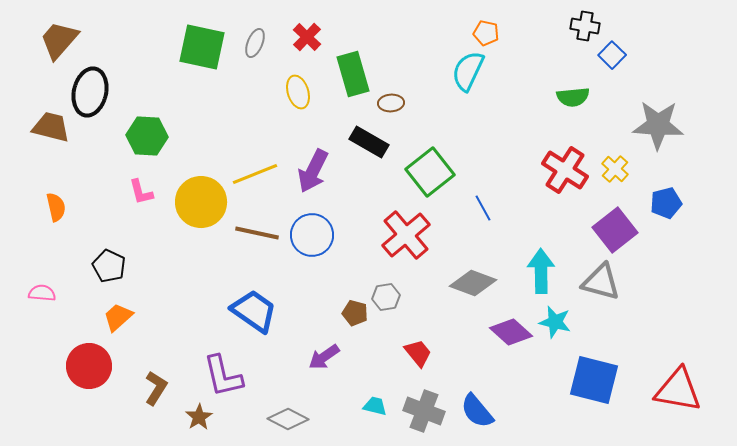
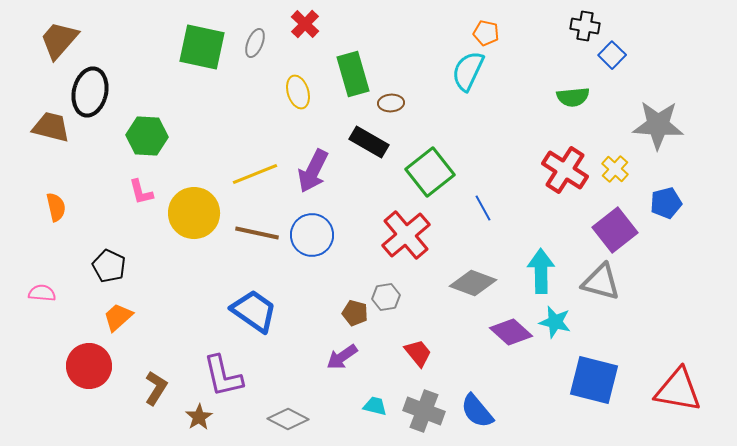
red cross at (307, 37): moved 2 px left, 13 px up
yellow circle at (201, 202): moved 7 px left, 11 px down
purple arrow at (324, 357): moved 18 px right
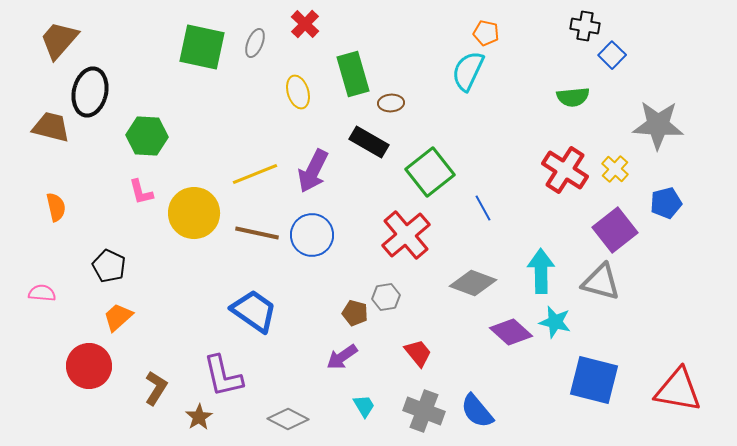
cyan trapezoid at (375, 406): moved 11 px left; rotated 45 degrees clockwise
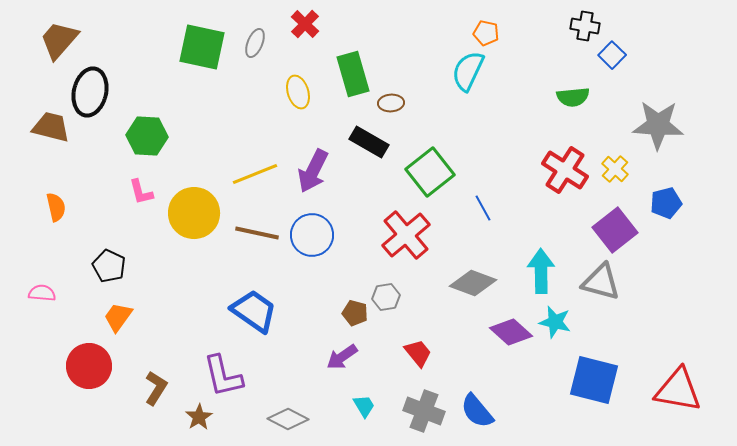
orange trapezoid at (118, 317): rotated 12 degrees counterclockwise
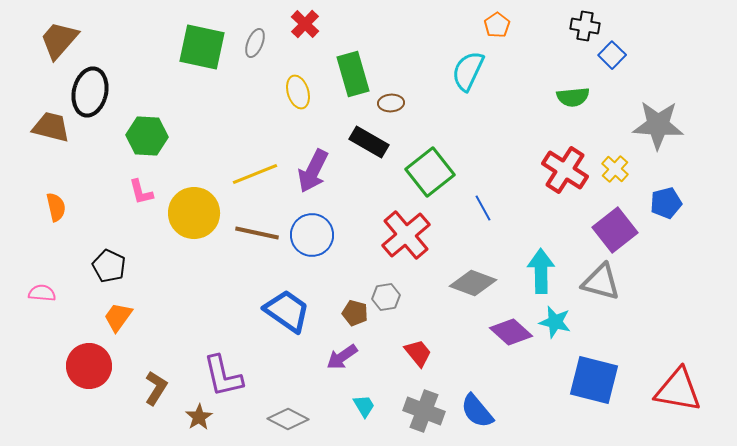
orange pentagon at (486, 33): moved 11 px right, 8 px up; rotated 25 degrees clockwise
blue trapezoid at (254, 311): moved 33 px right
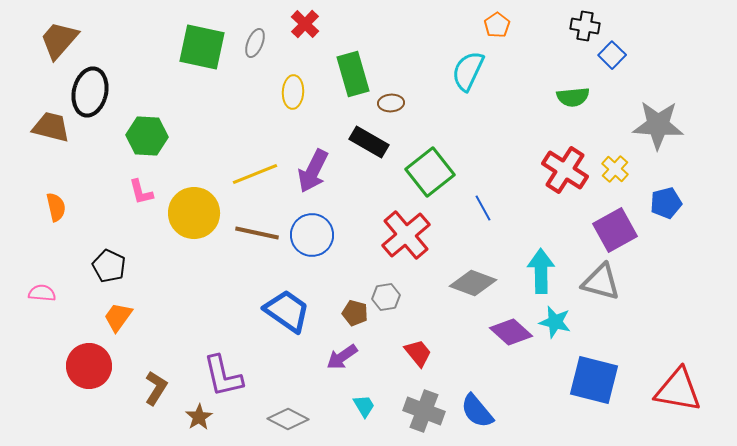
yellow ellipse at (298, 92): moved 5 px left; rotated 20 degrees clockwise
purple square at (615, 230): rotated 9 degrees clockwise
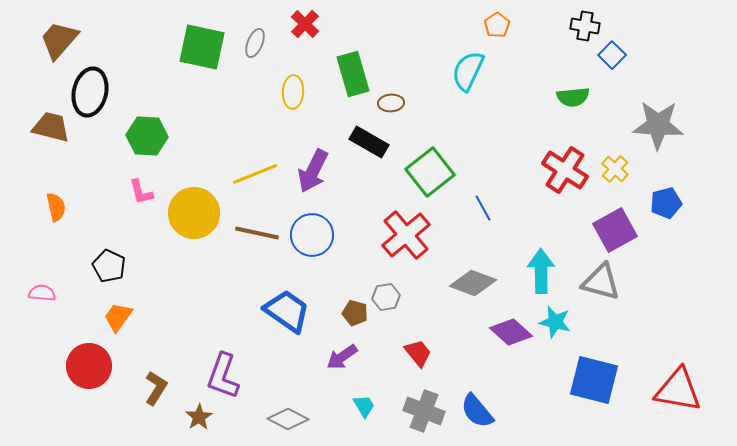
purple L-shape at (223, 376): rotated 33 degrees clockwise
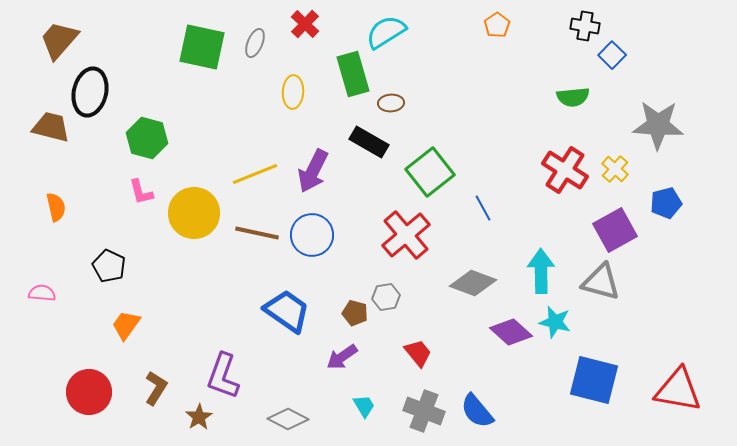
cyan semicircle at (468, 71): moved 82 px left, 39 px up; rotated 33 degrees clockwise
green hexagon at (147, 136): moved 2 px down; rotated 12 degrees clockwise
orange trapezoid at (118, 317): moved 8 px right, 8 px down
red circle at (89, 366): moved 26 px down
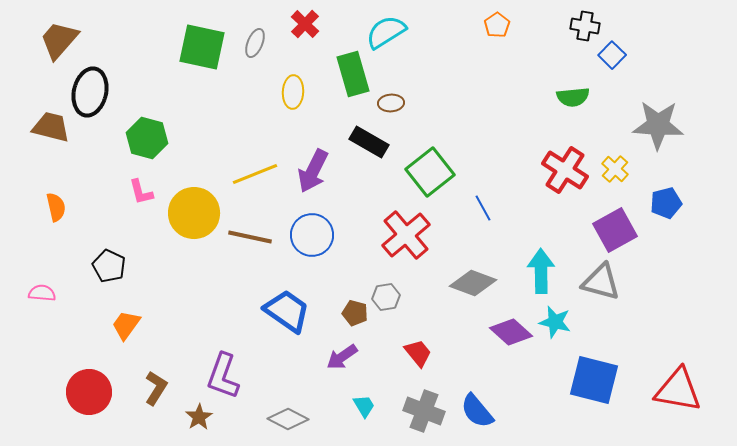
brown line at (257, 233): moved 7 px left, 4 px down
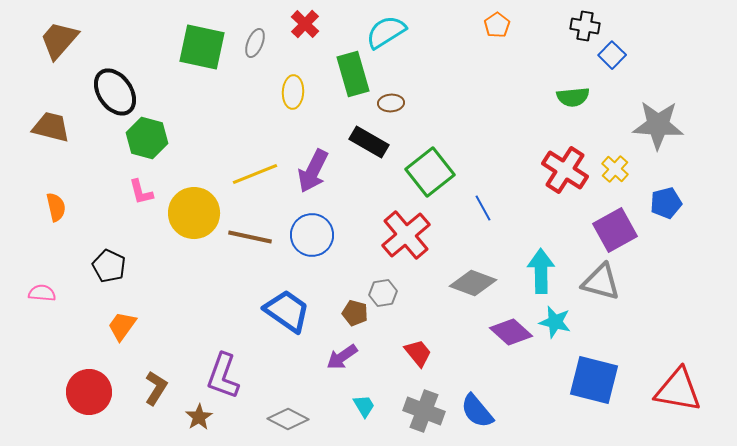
black ellipse at (90, 92): moved 25 px right; rotated 48 degrees counterclockwise
gray hexagon at (386, 297): moved 3 px left, 4 px up
orange trapezoid at (126, 325): moved 4 px left, 1 px down
